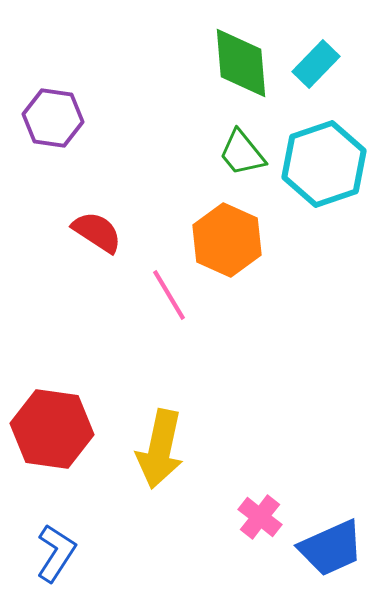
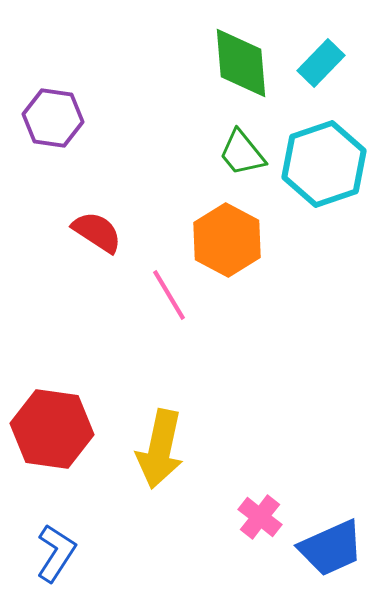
cyan rectangle: moved 5 px right, 1 px up
orange hexagon: rotated 4 degrees clockwise
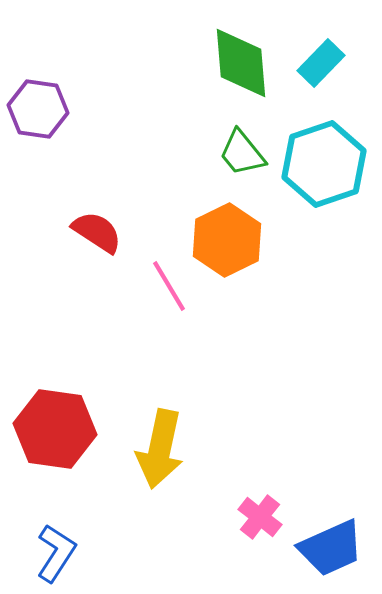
purple hexagon: moved 15 px left, 9 px up
orange hexagon: rotated 6 degrees clockwise
pink line: moved 9 px up
red hexagon: moved 3 px right
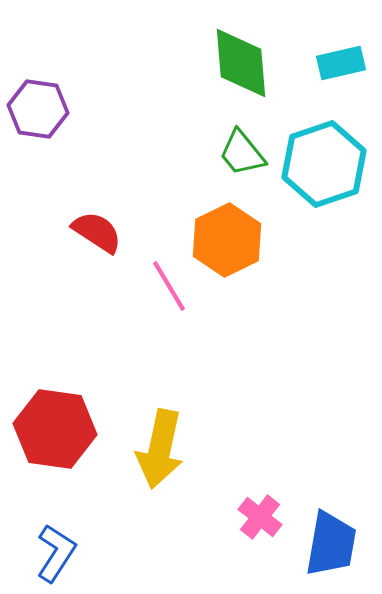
cyan rectangle: moved 20 px right; rotated 33 degrees clockwise
blue trapezoid: moved 4 px up; rotated 56 degrees counterclockwise
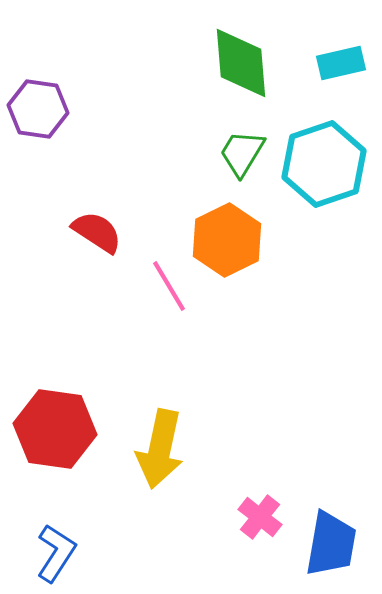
green trapezoid: rotated 70 degrees clockwise
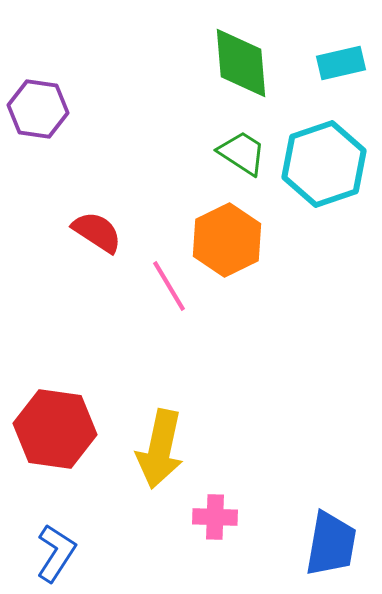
green trapezoid: rotated 92 degrees clockwise
pink cross: moved 45 px left; rotated 36 degrees counterclockwise
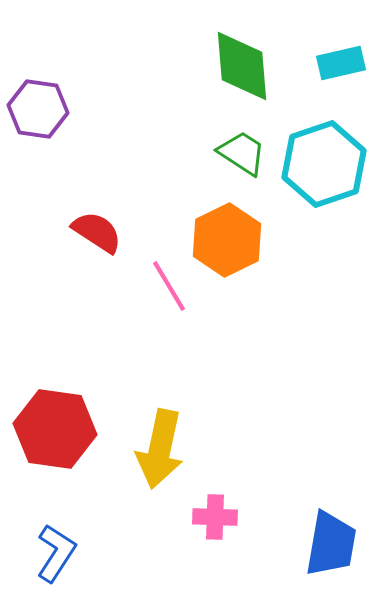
green diamond: moved 1 px right, 3 px down
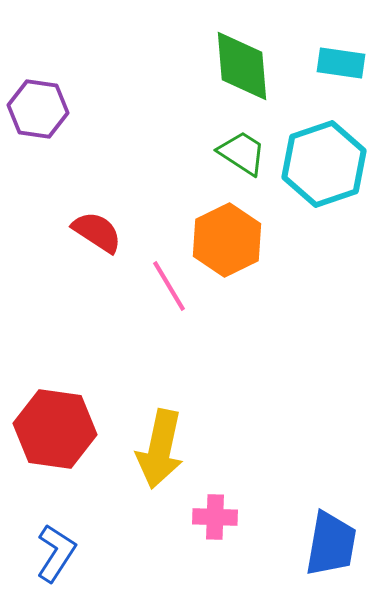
cyan rectangle: rotated 21 degrees clockwise
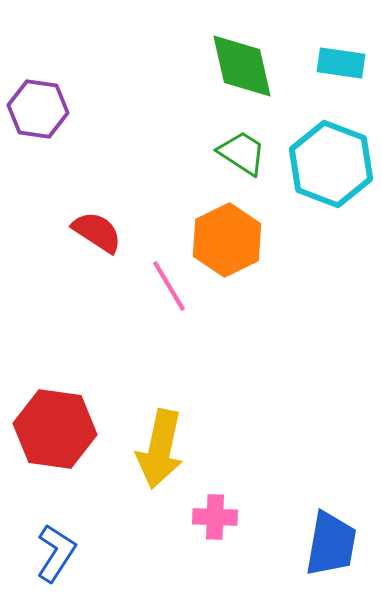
green diamond: rotated 8 degrees counterclockwise
cyan hexagon: moved 7 px right; rotated 20 degrees counterclockwise
